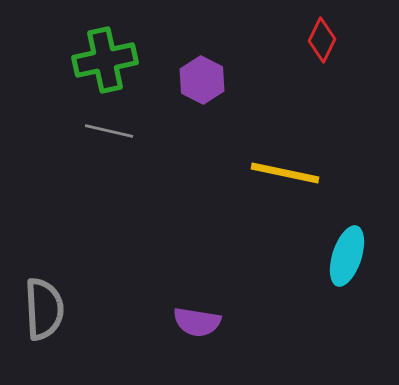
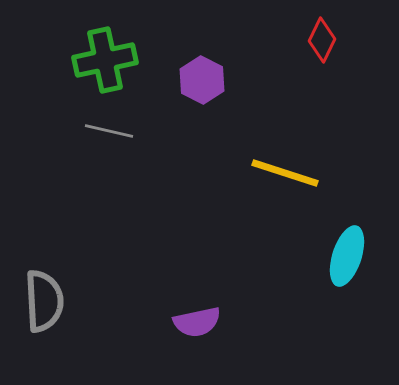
yellow line: rotated 6 degrees clockwise
gray semicircle: moved 8 px up
purple semicircle: rotated 21 degrees counterclockwise
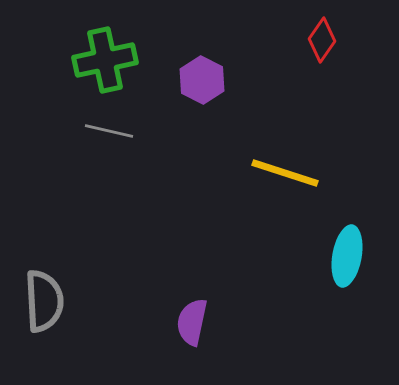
red diamond: rotated 9 degrees clockwise
cyan ellipse: rotated 8 degrees counterclockwise
purple semicircle: moved 5 px left; rotated 114 degrees clockwise
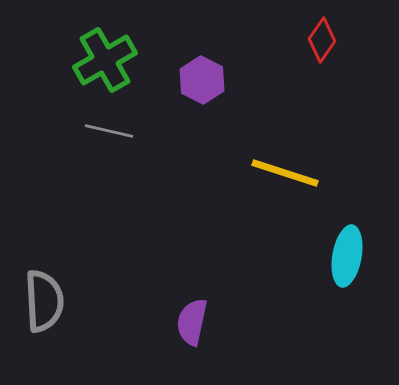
green cross: rotated 18 degrees counterclockwise
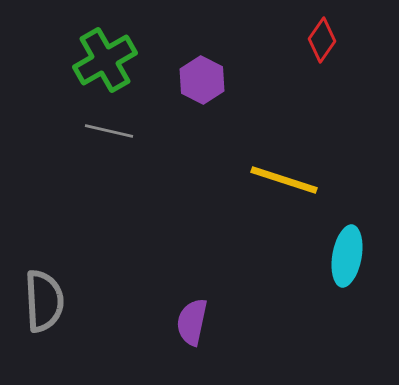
yellow line: moved 1 px left, 7 px down
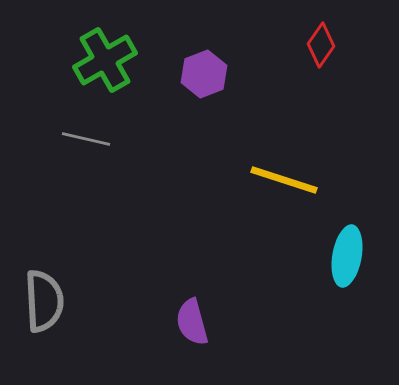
red diamond: moved 1 px left, 5 px down
purple hexagon: moved 2 px right, 6 px up; rotated 12 degrees clockwise
gray line: moved 23 px left, 8 px down
purple semicircle: rotated 27 degrees counterclockwise
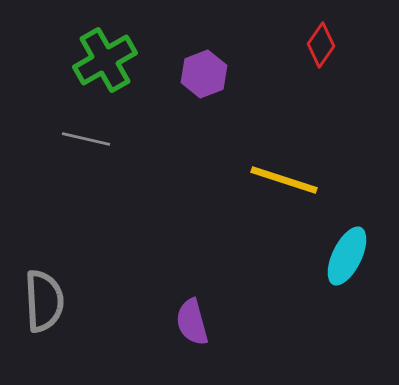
cyan ellipse: rotated 16 degrees clockwise
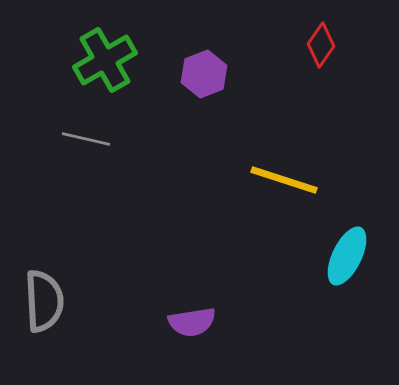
purple semicircle: rotated 84 degrees counterclockwise
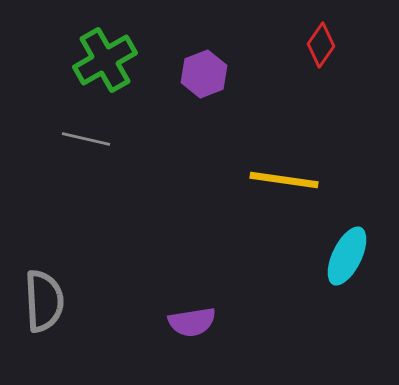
yellow line: rotated 10 degrees counterclockwise
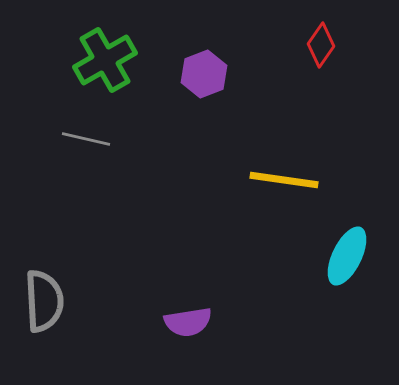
purple semicircle: moved 4 px left
